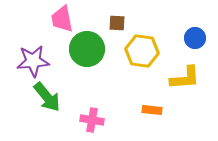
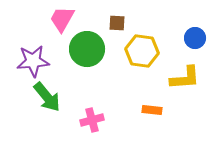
pink trapezoid: rotated 40 degrees clockwise
pink cross: rotated 25 degrees counterclockwise
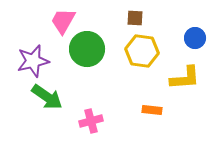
pink trapezoid: moved 1 px right, 2 px down
brown square: moved 18 px right, 5 px up
purple star: rotated 8 degrees counterclockwise
green arrow: rotated 16 degrees counterclockwise
pink cross: moved 1 px left, 1 px down
